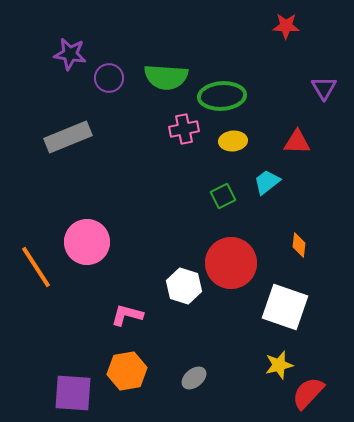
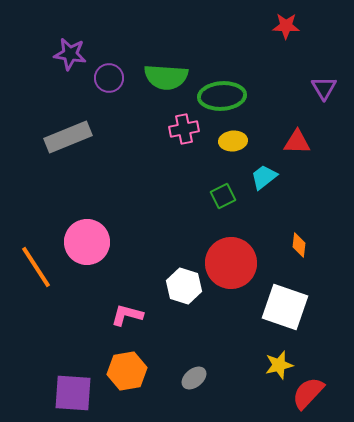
cyan trapezoid: moved 3 px left, 5 px up
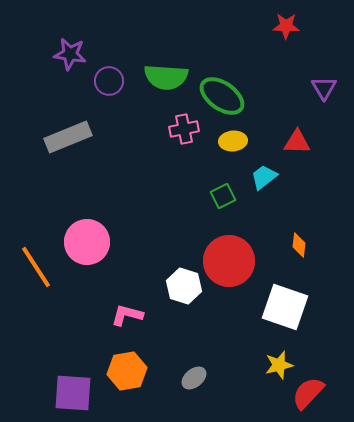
purple circle: moved 3 px down
green ellipse: rotated 39 degrees clockwise
red circle: moved 2 px left, 2 px up
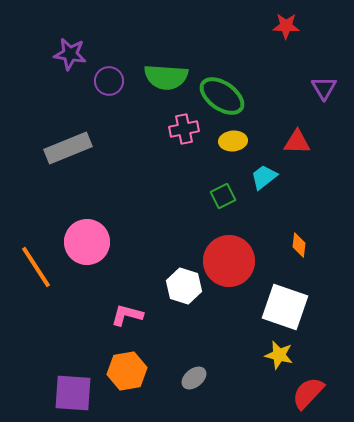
gray rectangle: moved 11 px down
yellow star: moved 10 px up; rotated 28 degrees clockwise
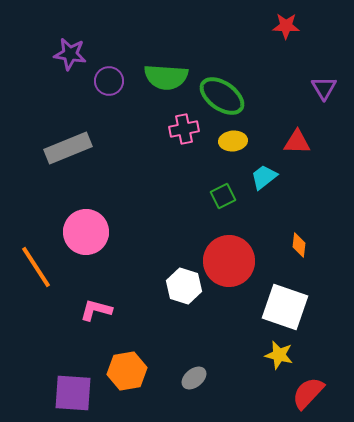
pink circle: moved 1 px left, 10 px up
pink L-shape: moved 31 px left, 5 px up
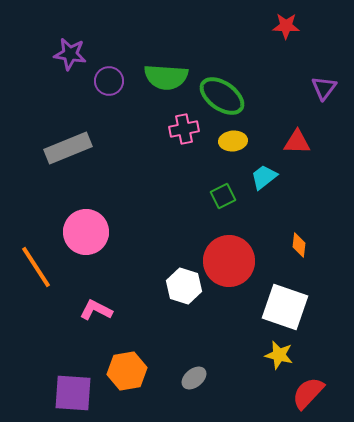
purple triangle: rotated 8 degrees clockwise
pink L-shape: rotated 12 degrees clockwise
